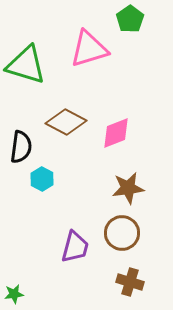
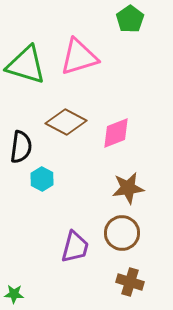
pink triangle: moved 10 px left, 8 px down
green star: rotated 12 degrees clockwise
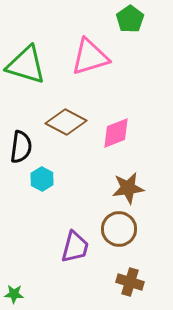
pink triangle: moved 11 px right
brown circle: moved 3 px left, 4 px up
